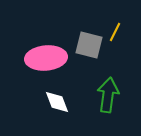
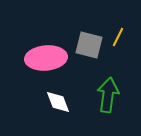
yellow line: moved 3 px right, 5 px down
white diamond: moved 1 px right
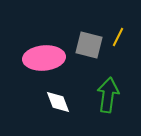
pink ellipse: moved 2 px left
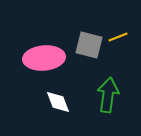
yellow line: rotated 42 degrees clockwise
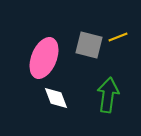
pink ellipse: rotated 63 degrees counterclockwise
white diamond: moved 2 px left, 4 px up
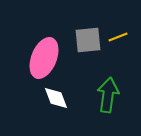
gray square: moved 1 px left, 5 px up; rotated 20 degrees counterclockwise
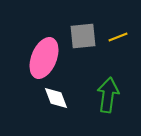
gray square: moved 5 px left, 4 px up
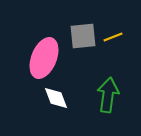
yellow line: moved 5 px left
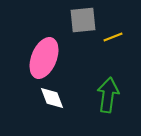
gray square: moved 16 px up
white diamond: moved 4 px left
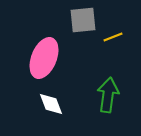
white diamond: moved 1 px left, 6 px down
